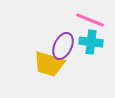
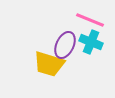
cyan cross: rotated 15 degrees clockwise
purple ellipse: moved 2 px right, 1 px up
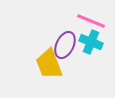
pink line: moved 1 px right, 1 px down
yellow trapezoid: rotated 52 degrees clockwise
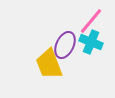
pink line: rotated 72 degrees counterclockwise
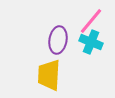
purple ellipse: moved 7 px left, 5 px up; rotated 16 degrees counterclockwise
yellow trapezoid: moved 11 px down; rotated 24 degrees clockwise
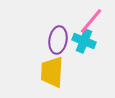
cyan cross: moved 7 px left, 1 px up
yellow trapezoid: moved 3 px right, 3 px up
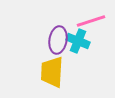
pink line: rotated 32 degrees clockwise
cyan cross: moved 6 px left
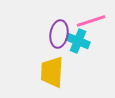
purple ellipse: moved 1 px right, 6 px up
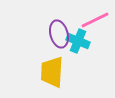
pink line: moved 4 px right, 1 px up; rotated 8 degrees counterclockwise
purple ellipse: rotated 24 degrees counterclockwise
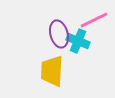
pink line: moved 1 px left
yellow trapezoid: moved 1 px up
